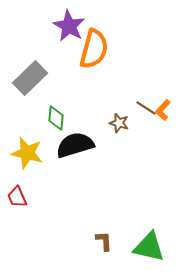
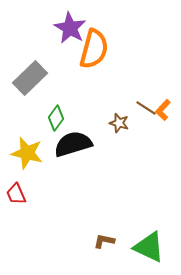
purple star: moved 1 px right, 2 px down
green diamond: rotated 30 degrees clockwise
black semicircle: moved 2 px left, 1 px up
red trapezoid: moved 1 px left, 3 px up
brown L-shape: rotated 75 degrees counterclockwise
green triangle: rotated 12 degrees clockwise
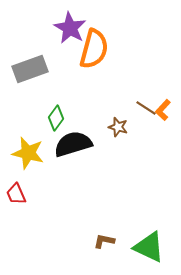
gray rectangle: moved 9 px up; rotated 24 degrees clockwise
brown star: moved 1 px left, 4 px down
yellow star: moved 1 px right
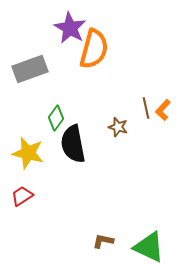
brown line: rotated 45 degrees clockwise
black semicircle: rotated 84 degrees counterclockwise
red trapezoid: moved 6 px right, 2 px down; rotated 80 degrees clockwise
brown L-shape: moved 1 px left
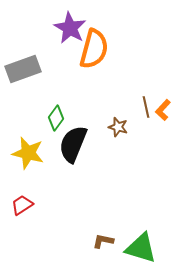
gray rectangle: moved 7 px left
brown line: moved 1 px up
black semicircle: rotated 33 degrees clockwise
red trapezoid: moved 9 px down
green triangle: moved 8 px left, 1 px down; rotated 8 degrees counterclockwise
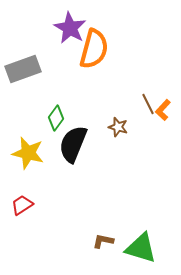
brown line: moved 2 px right, 3 px up; rotated 15 degrees counterclockwise
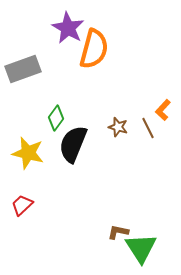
purple star: moved 2 px left
brown line: moved 24 px down
red trapezoid: rotated 10 degrees counterclockwise
brown L-shape: moved 15 px right, 9 px up
green triangle: rotated 40 degrees clockwise
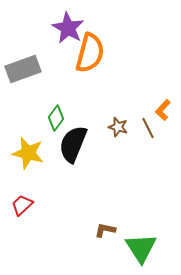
orange semicircle: moved 4 px left, 4 px down
brown L-shape: moved 13 px left, 2 px up
